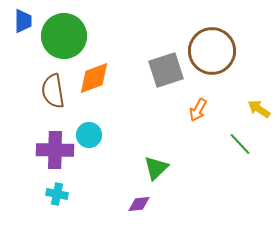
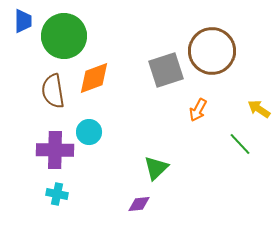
cyan circle: moved 3 px up
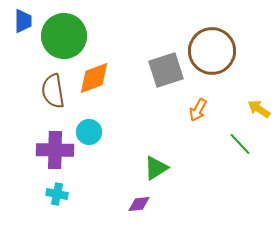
green triangle: rotated 12 degrees clockwise
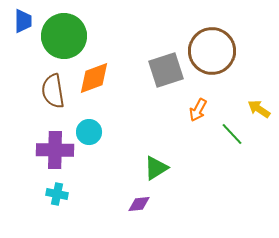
green line: moved 8 px left, 10 px up
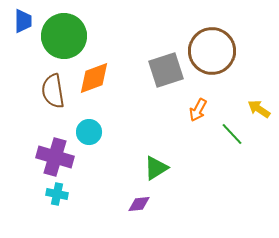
purple cross: moved 7 px down; rotated 15 degrees clockwise
